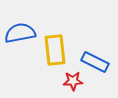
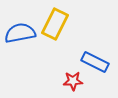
yellow rectangle: moved 26 px up; rotated 32 degrees clockwise
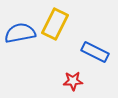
blue rectangle: moved 10 px up
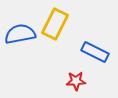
blue semicircle: moved 1 px down
red star: moved 3 px right
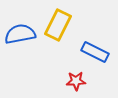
yellow rectangle: moved 3 px right, 1 px down
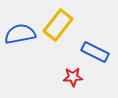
yellow rectangle: rotated 12 degrees clockwise
red star: moved 3 px left, 4 px up
